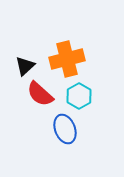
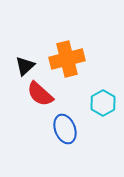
cyan hexagon: moved 24 px right, 7 px down
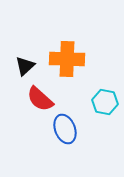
orange cross: rotated 16 degrees clockwise
red semicircle: moved 5 px down
cyan hexagon: moved 2 px right, 1 px up; rotated 20 degrees counterclockwise
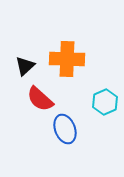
cyan hexagon: rotated 25 degrees clockwise
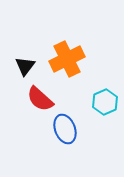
orange cross: rotated 28 degrees counterclockwise
black triangle: rotated 10 degrees counterclockwise
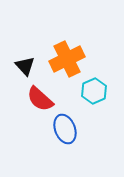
black triangle: rotated 20 degrees counterclockwise
cyan hexagon: moved 11 px left, 11 px up
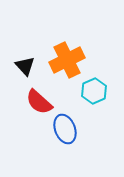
orange cross: moved 1 px down
red semicircle: moved 1 px left, 3 px down
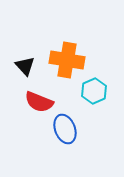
orange cross: rotated 36 degrees clockwise
red semicircle: rotated 20 degrees counterclockwise
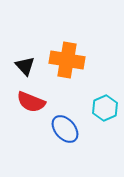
cyan hexagon: moved 11 px right, 17 px down
red semicircle: moved 8 px left
blue ellipse: rotated 20 degrees counterclockwise
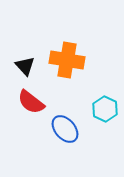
red semicircle: rotated 16 degrees clockwise
cyan hexagon: moved 1 px down; rotated 10 degrees counterclockwise
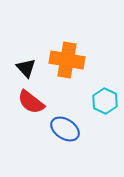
black triangle: moved 1 px right, 2 px down
cyan hexagon: moved 8 px up
blue ellipse: rotated 16 degrees counterclockwise
